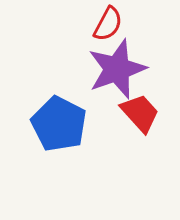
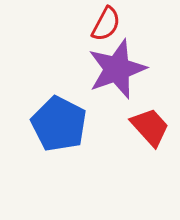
red semicircle: moved 2 px left
red trapezoid: moved 10 px right, 14 px down
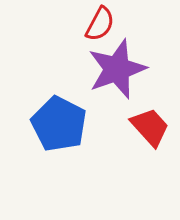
red semicircle: moved 6 px left
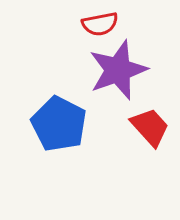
red semicircle: rotated 51 degrees clockwise
purple star: moved 1 px right, 1 px down
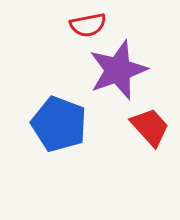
red semicircle: moved 12 px left, 1 px down
blue pentagon: rotated 6 degrees counterclockwise
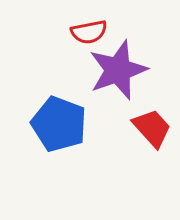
red semicircle: moved 1 px right, 7 px down
red trapezoid: moved 2 px right, 1 px down
